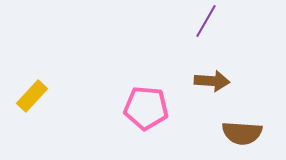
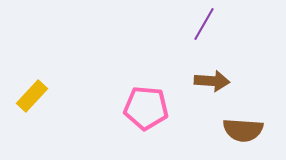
purple line: moved 2 px left, 3 px down
brown semicircle: moved 1 px right, 3 px up
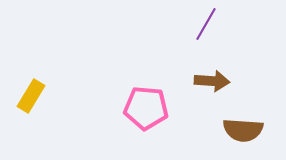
purple line: moved 2 px right
yellow rectangle: moved 1 px left; rotated 12 degrees counterclockwise
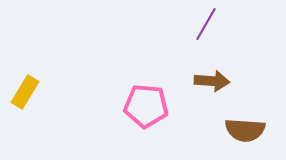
yellow rectangle: moved 6 px left, 4 px up
pink pentagon: moved 2 px up
brown semicircle: moved 2 px right
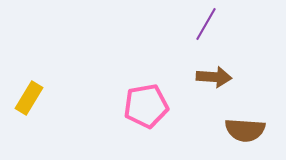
brown arrow: moved 2 px right, 4 px up
yellow rectangle: moved 4 px right, 6 px down
pink pentagon: rotated 15 degrees counterclockwise
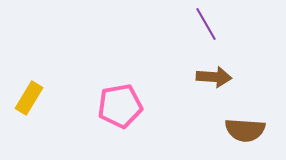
purple line: rotated 60 degrees counterclockwise
pink pentagon: moved 26 px left
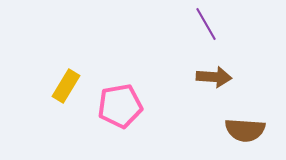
yellow rectangle: moved 37 px right, 12 px up
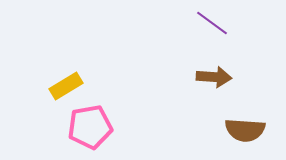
purple line: moved 6 px right, 1 px up; rotated 24 degrees counterclockwise
yellow rectangle: rotated 28 degrees clockwise
pink pentagon: moved 30 px left, 21 px down
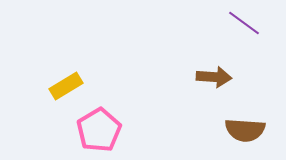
purple line: moved 32 px right
pink pentagon: moved 9 px right, 3 px down; rotated 21 degrees counterclockwise
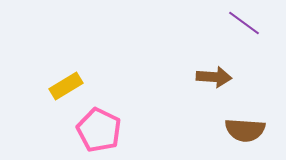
pink pentagon: rotated 15 degrees counterclockwise
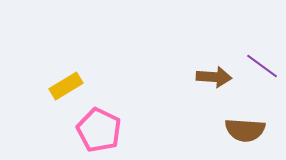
purple line: moved 18 px right, 43 px down
